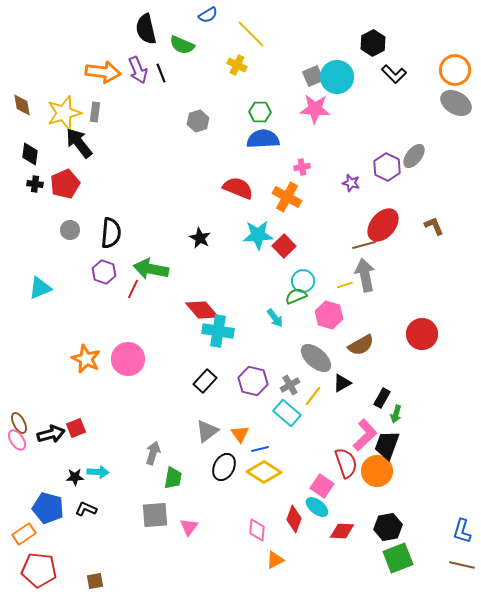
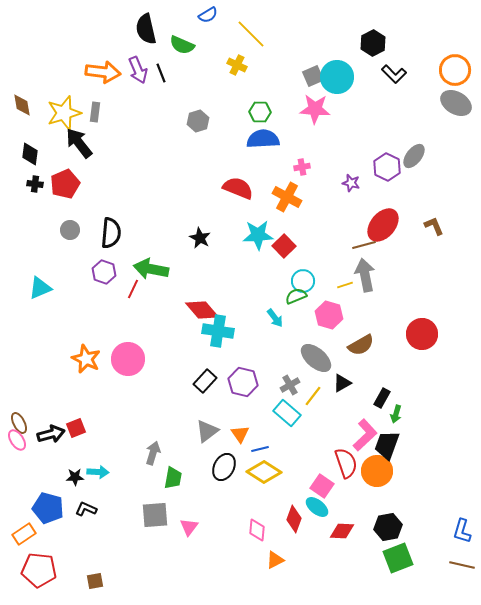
purple hexagon at (253, 381): moved 10 px left, 1 px down
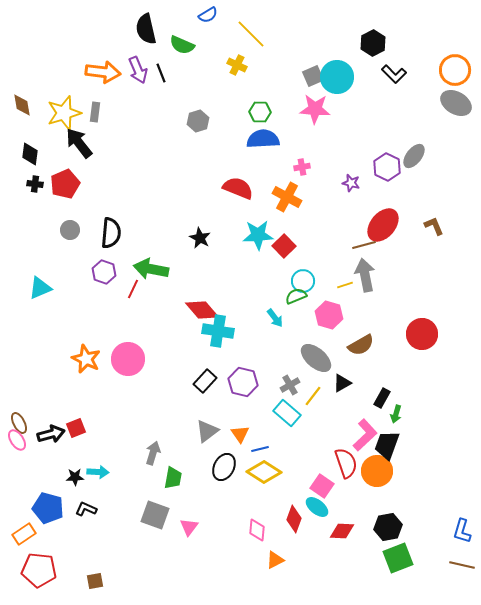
gray square at (155, 515): rotated 24 degrees clockwise
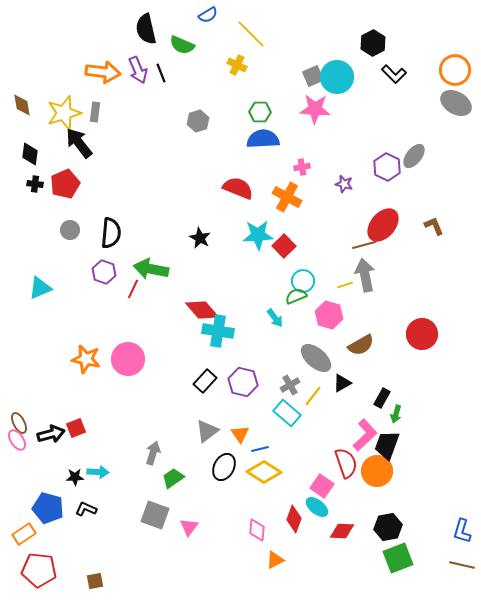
purple star at (351, 183): moved 7 px left, 1 px down
orange star at (86, 359): rotated 12 degrees counterclockwise
green trapezoid at (173, 478): rotated 135 degrees counterclockwise
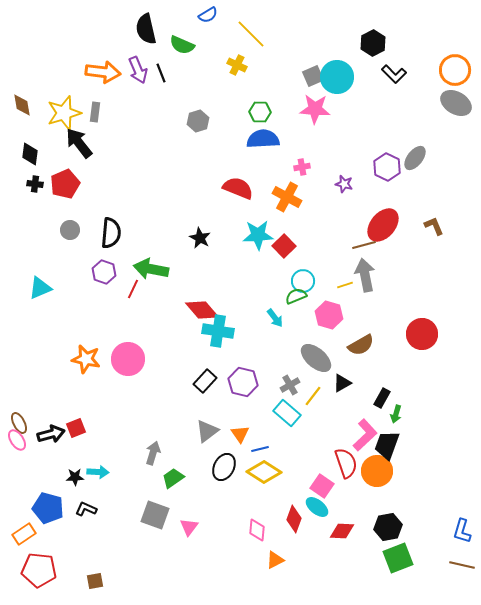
gray ellipse at (414, 156): moved 1 px right, 2 px down
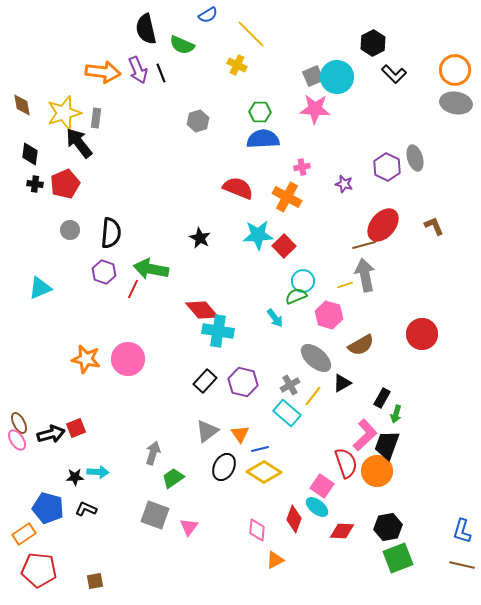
gray ellipse at (456, 103): rotated 20 degrees counterclockwise
gray rectangle at (95, 112): moved 1 px right, 6 px down
gray ellipse at (415, 158): rotated 55 degrees counterclockwise
